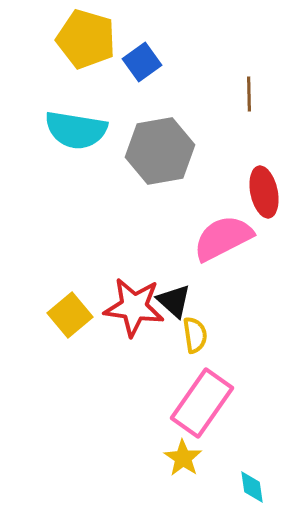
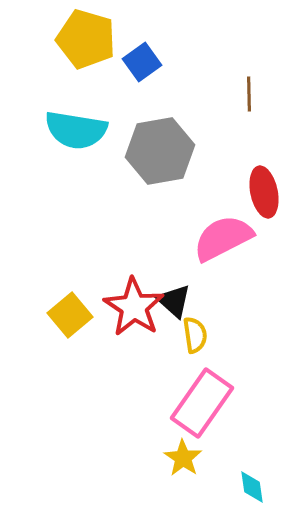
red star: rotated 26 degrees clockwise
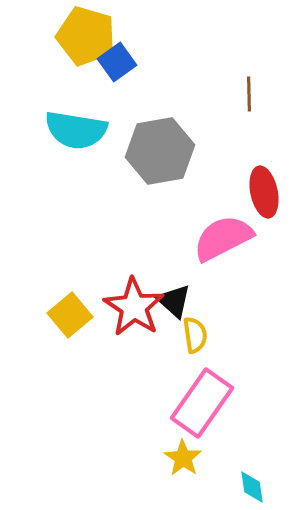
yellow pentagon: moved 3 px up
blue square: moved 25 px left
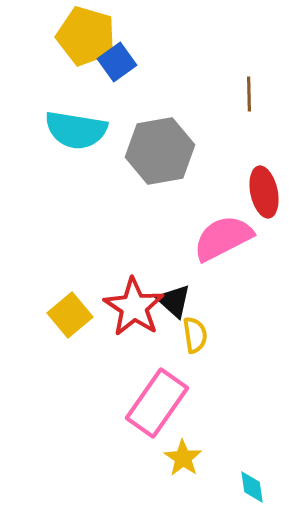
pink rectangle: moved 45 px left
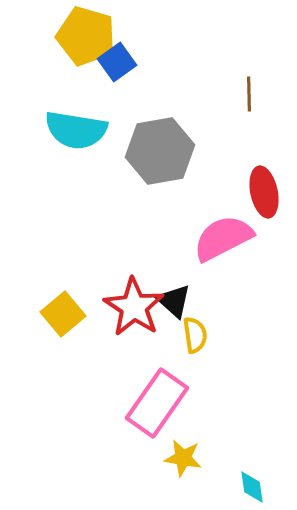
yellow square: moved 7 px left, 1 px up
yellow star: rotated 24 degrees counterclockwise
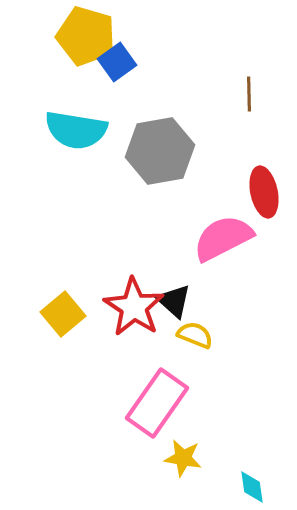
yellow semicircle: rotated 60 degrees counterclockwise
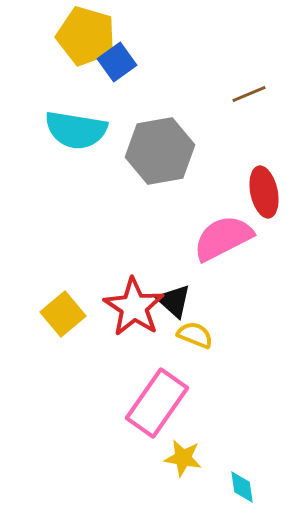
brown line: rotated 68 degrees clockwise
cyan diamond: moved 10 px left
